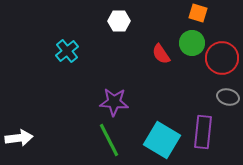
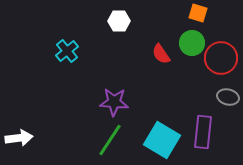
red circle: moved 1 px left
green line: moved 1 px right; rotated 60 degrees clockwise
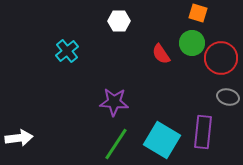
green line: moved 6 px right, 4 px down
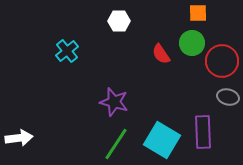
orange square: rotated 18 degrees counterclockwise
red circle: moved 1 px right, 3 px down
purple star: rotated 12 degrees clockwise
purple rectangle: rotated 8 degrees counterclockwise
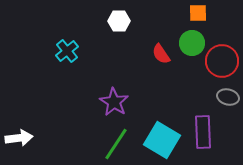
purple star: rotated 16 degrees clockwise
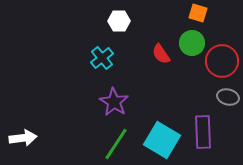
orange square: rotated 18 degrees clockwise
cyan cross: moved 35 px right, 7 px down
white arrow: moved 4 px right
